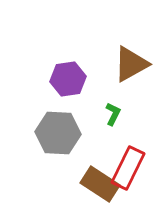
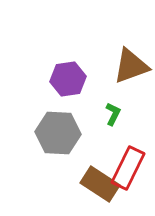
brown triangle: moved 2 px down; rotated 9 degrees clockwise
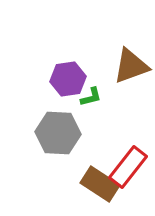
green L-shape: moved 22 px left, 17 px up; rotated 50 degrees clockwise
red rectangle: moved 1 px up; rotated 12 degrees clockwise
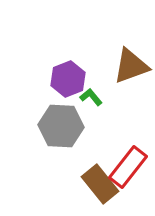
purple hexagon: rotated 12 degrees counterclockwise
green L-shape: rotated 115 degrees counterclockwise
gray hexagon: moved 3 px right, 7 px up
brown rectangle: rotated 18 degrees clockwise
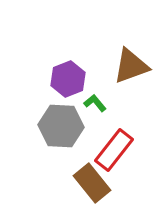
green L-shape: moved 4 px right, 6 px down
red rectangle: moved 14 px left, 17 px up
brown rectangle: moved 8 px left, 1 px up
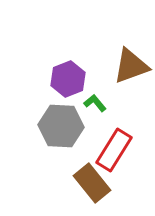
red rectangle: rotated 6 degrees counterclockwise
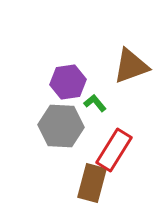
purple hexagon: moved 3 px down; rotated 12 degrees clockwise
brown rectangle: rotated 54 degrees clockwise
